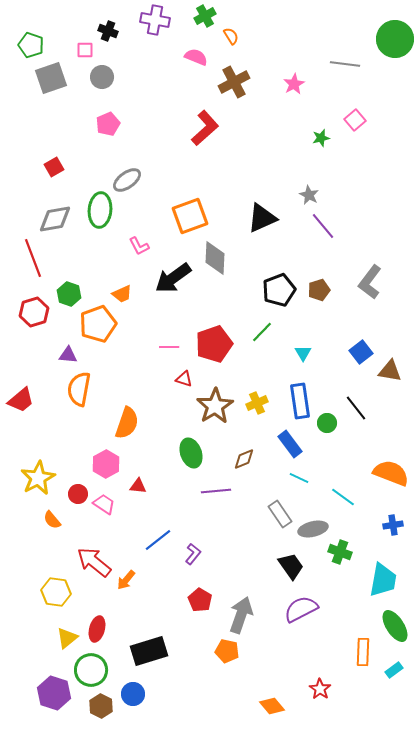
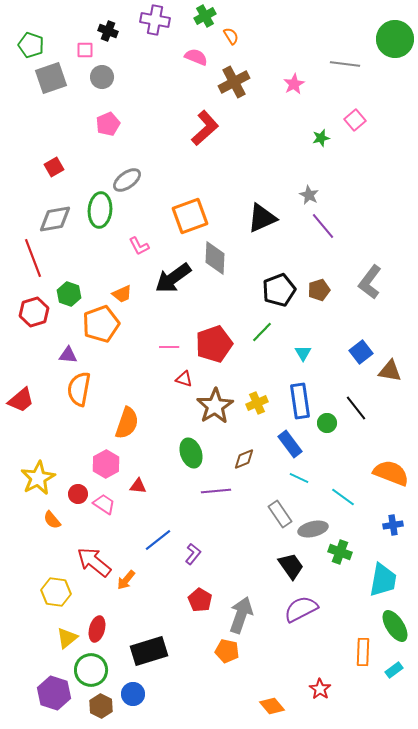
orange pentagon at (98, 324): moved 3 px right
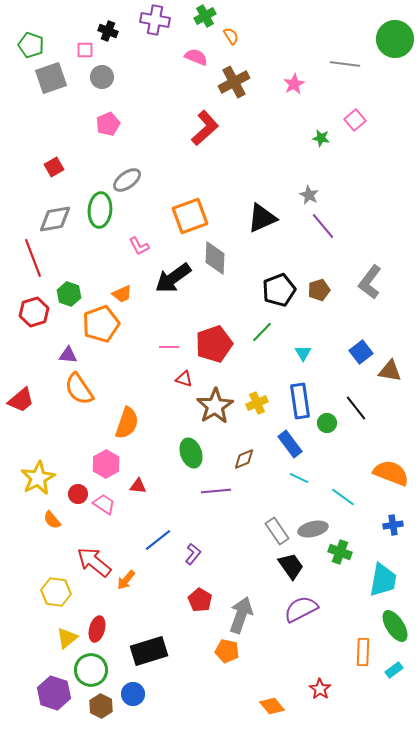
green star at (321, 138): rotated 24 degrees clockwise
orange semicircle at (79, 389): rotated 44 degrees counterclockwise
gray rectangle at (280, 514): moved 3 px left, 17 px down
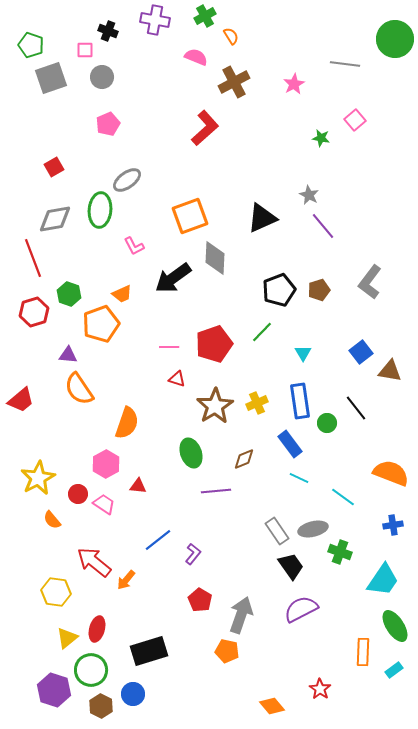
pink L-shape at (139, 246): moved 5 px left
red triangle at (184, 379): moved 7 px left
cyan trapezoid at (383, 580): rotated 24 degrees clockwise
purple hexagon at (54, 693): moved 3 px up
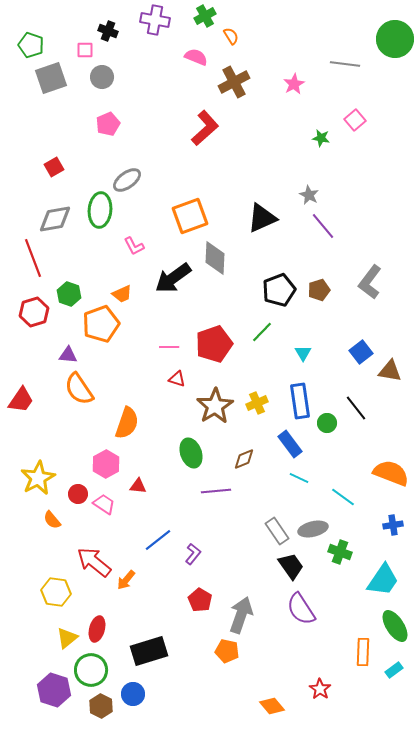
red trapezoid at (21, 400): rotated 16 degrees counterclockwise
purple semicircle at (301, 609): rotated 96 degrees counterclockwise
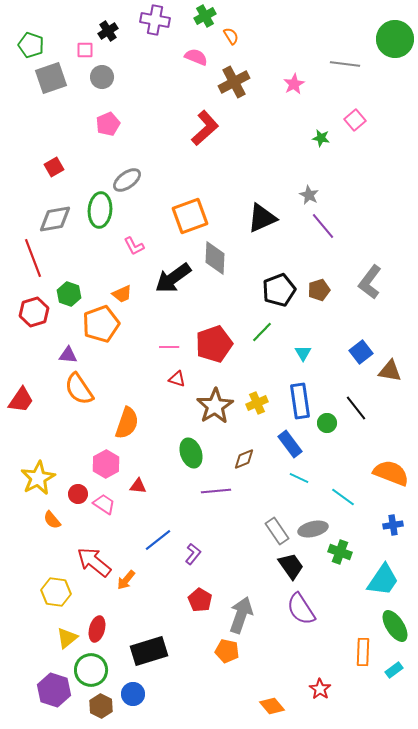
black cross at (108, 31): rotated 36 degrees clockwise
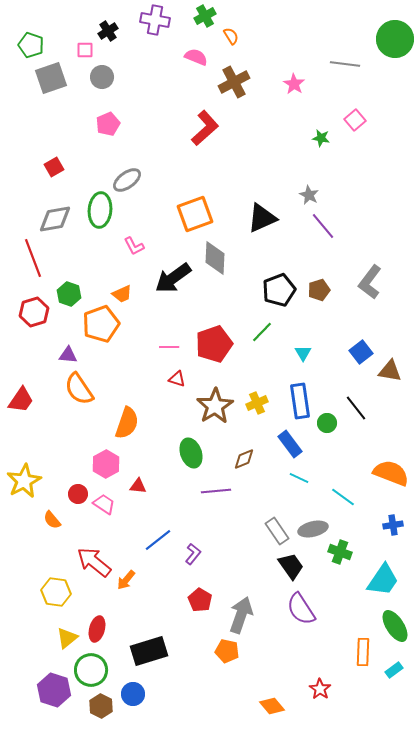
pink star at (294, 84): rotated 10 degrees counterclockwise
orange square at (190, 216): moved 5 px right, 2 px up
yellow star at (38, 478): moved 14 px left, 3 px down
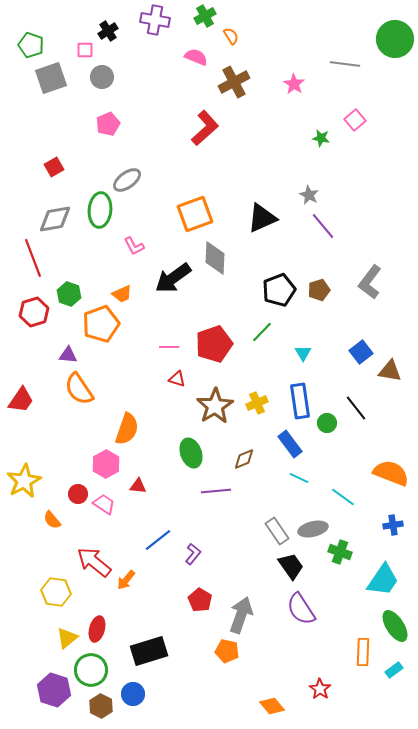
orange semicircle at (127, 423): moved 6 px down
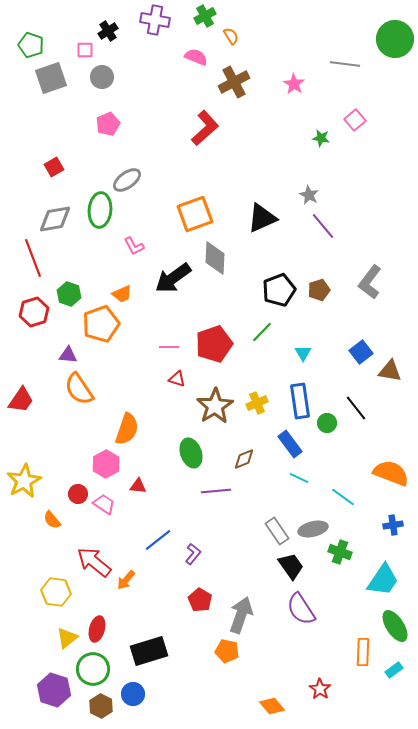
green circle at (91, 670): moved 2 px right, 1 px up
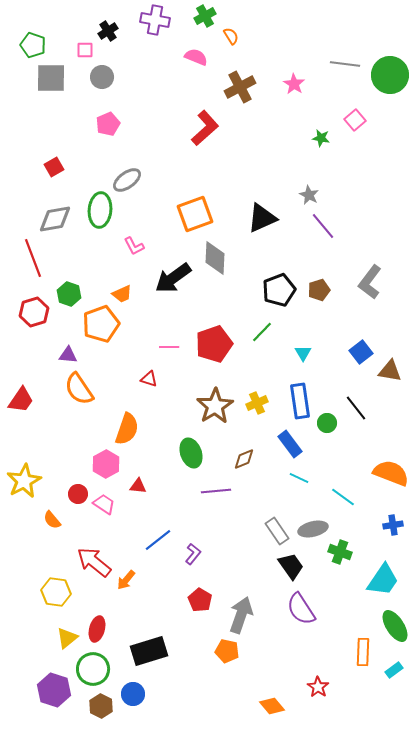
green circle at (395, 39): moved 5 px left, 36 px down
green pentagon at (31, 45): moved 2 px right
gray square at (51, 78): rotated 20 degrees clockwise
brown cross at (234, 82): moved 6 px right, 5 px down
red triangle at (177, 379): moved 28 px left
red star at (320, 689): moved 2 px left, 2 px up
